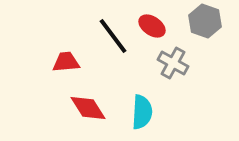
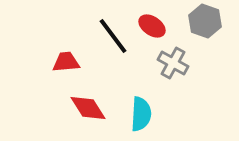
cyan semicircle: moved 1 px left, 2 px down
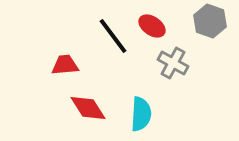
gray hexagon: moved 5 px right
red trapezoid: moved 1 px left, 3 px down
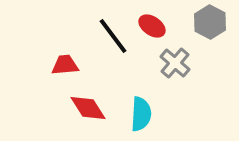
gray hexagon: moved 1 px down; rotated 8 degrees clockwise
gray cross: moved 2 px right; rotated 12 degrees clockwise
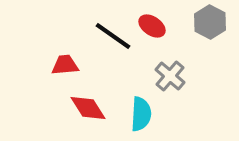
black line: rotated 18 degrees counterclockwise
gray cross: moved 5 px left, 13 px down
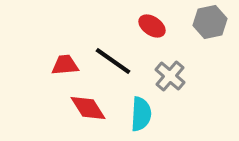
gray hexagon: rotated 20 degrees clockwise
black line: moved 25 px down
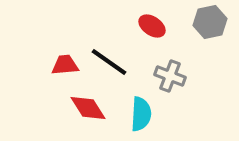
black line: moved 4 px left, 1 px down
gray cross: rotated 20 degrees counterclockwise
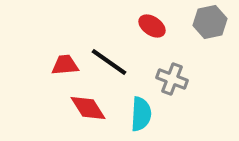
gray cross: moved 2 px right, 3 px down
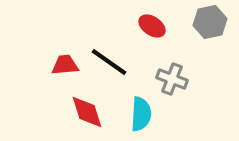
red diamond: moved 1 px left, 4 px down; rotated 15 degrees clockwise
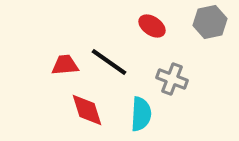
red diamond: moved 2 px up
